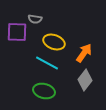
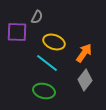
gray semicircle: moved 2 px right, 2 px up; rotated 72 degrees counterclockwise
cyan line: rotated 10 degrees clockwise
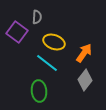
gray semicircle: rotated 24 degrees counterclockwise
purple square: rotated 35 degrees clockwise
green ellipse: moved 5 px left; rotated 70 degrees clockwise
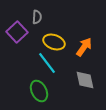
purple square: rotated 10 degrees clockwise
orange arrow: moved 6 px up
cyan line: rotated 15 degrees clockwise
gray diamond: rotated 50 degrees counterclockwise
green ellipse: rotated 20 degrees counterclockwise
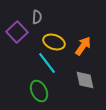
orange arrow: moved 1 px left, 1 px up
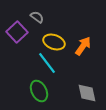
gray semicircle: rotated 56 degrees counterclockwise
gray diamond: moved 2 px right, 13 px down
